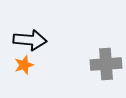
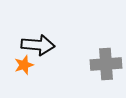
black arrow: moved 8 px right, 5 px down
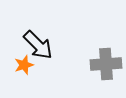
black arrow: rotated 40 degrees clockwise
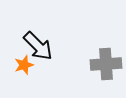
black arrow: moved 1 px down
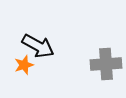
black arrow: rotated 16 degrees counterclockwise
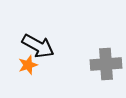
orange star: moved 4 px right
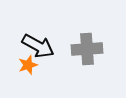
gray cross: moved 19 px left, 15 px up
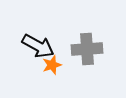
orange star: moved 24 px right
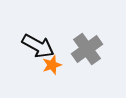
gray cross: rotated 32 degrees counterclockwise
